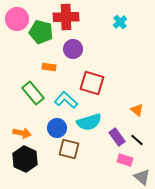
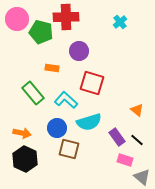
purple circle: moved 6 px right, 2 px down
orange rectangle: moved 3 px right, 1 px down
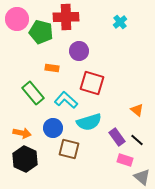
blue circle: moved 4 px left
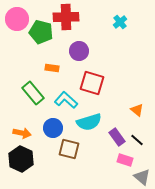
black hexagon: moved 4 px left
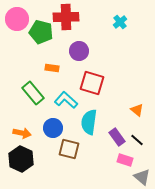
cyan semicircle: rotated 115 degrees clockwise
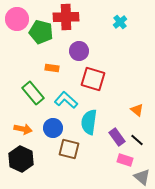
red square: moved 1 px right, 4 px up
orange arrow: moved 1 px right, 4 px up
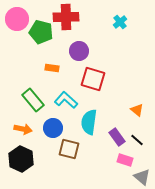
green rectangle: moved 7 px down
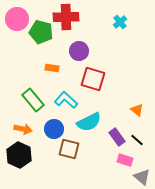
cyan semicircle: rotated 125 degrees counterclockwise
blue circle: moved 1 px right, 1 px down
black hexagon: moved 2 px left, 4 px up
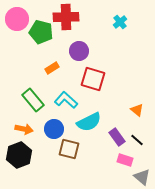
orange rectangle: rotated 40 degrees counterclockwise
orange arrow: moved 1 px right
black hexagon: rotated 15 degrees clockwise
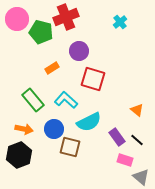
red cross: rotated 20 degrees counterclockwise
brown square: moved 1 px right, 2 px up
gray triangle: moved 1 px left
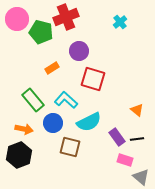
blue circle: moved 1 px left, 6 px up
black line: moved 1 px up; rotated 48 degrees counterclockwise
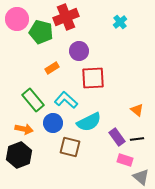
red square: moved 1 px up; rotated 20 degrees counterclockwise
